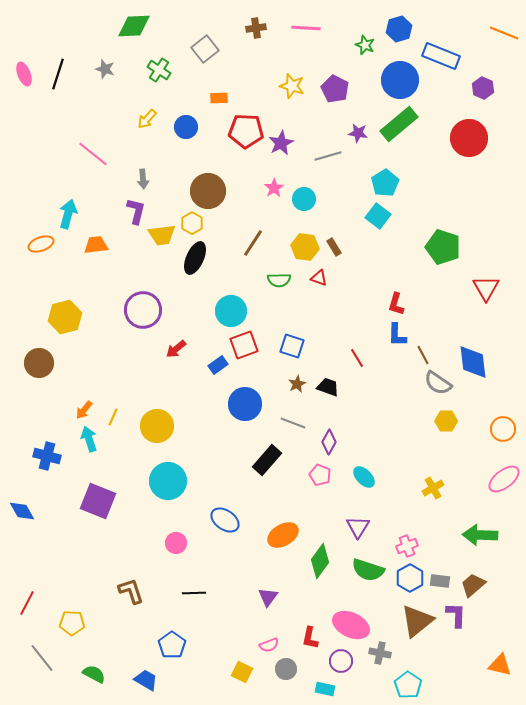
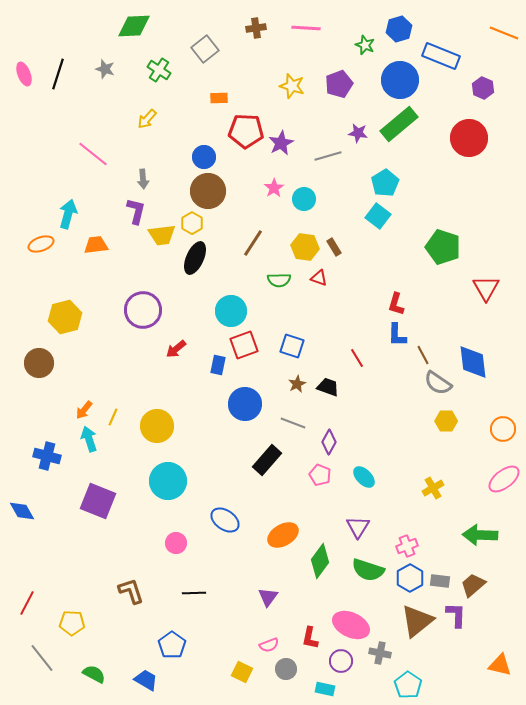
purple pentagon at (335, 89): moved 4 px right, 5 px up; rotated 24 degrees clockwise
blue circle at (186, 127): moved 18 px right, 30 px down
blue rectangle at (218, 365): rotated 42 degrees counterclockwise
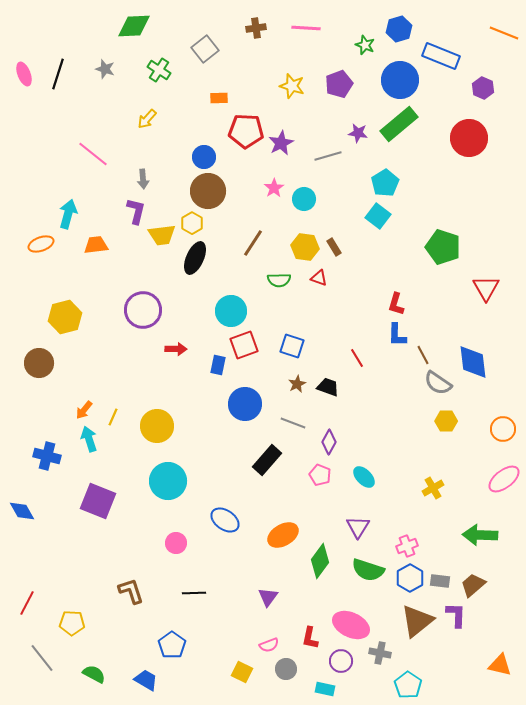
red arrow at (176, 349): rotated 140 degrees counterclockwise
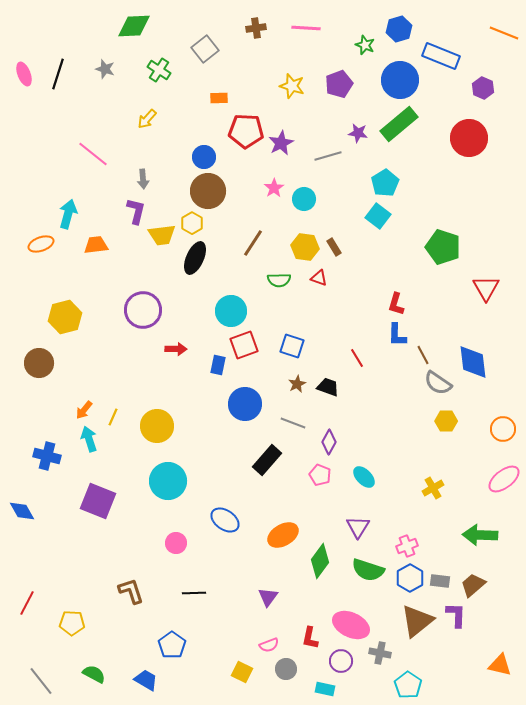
gray line at (42, 658): moved 1 px left, 23 px down
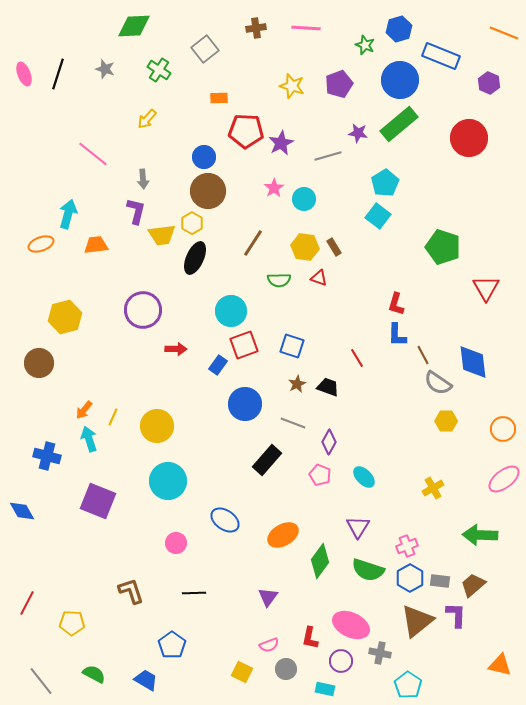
purple hexagon at (483, 88): moved 6 px right, 5 px up
blue rectangle at (218, 365): rotated 24 degrees clockwise
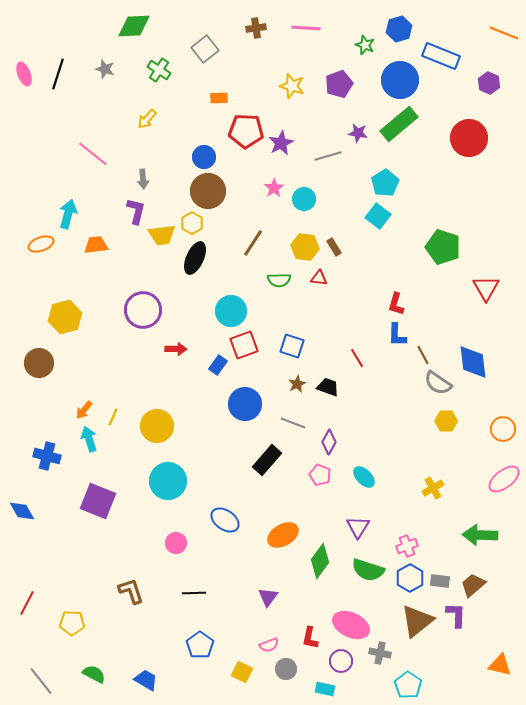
red triangle at (319, 278): rotated 12 degrees counterclockwise
blue pentagon at (172, 645): moved 28 px right
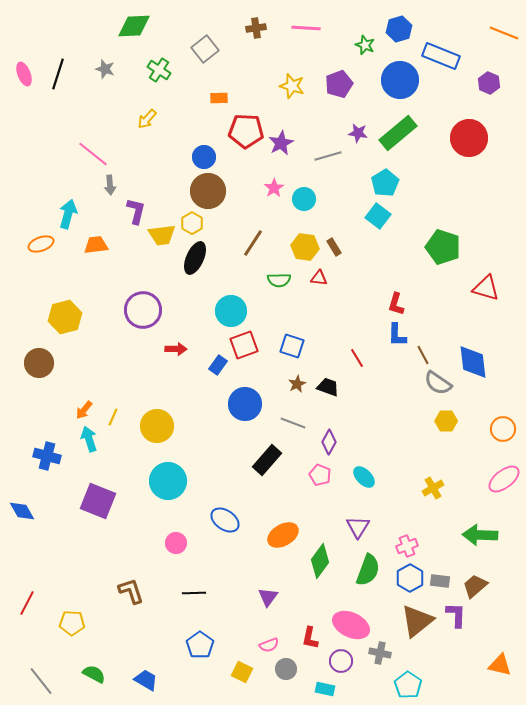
green rectangle at (399, 124): moved 1 px left, 9 px down
gray arrow at (143, 179): moved 33 px left, 6 px down
red triangle at (486, 288): rotated 44 degrees counterclockwise
green semicircle at (368, 570): rotated 88 degrees counterclockwise
brown trapezoid at (473, 585): moved 2 px right, 1 px down
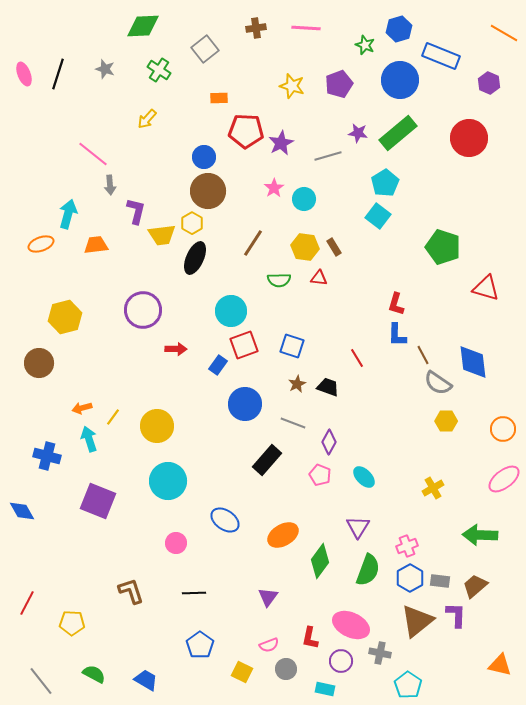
green diamond at (134, 26): moved 9 px right
orange line at (504, 33): rotated 8 degrees clockwise
orange arrow at (84, 410): moved 2 px left, 2 px up; rotated 36 degrees clockwise
yellow line at (113, 417): rotated 12 degrees clockwise
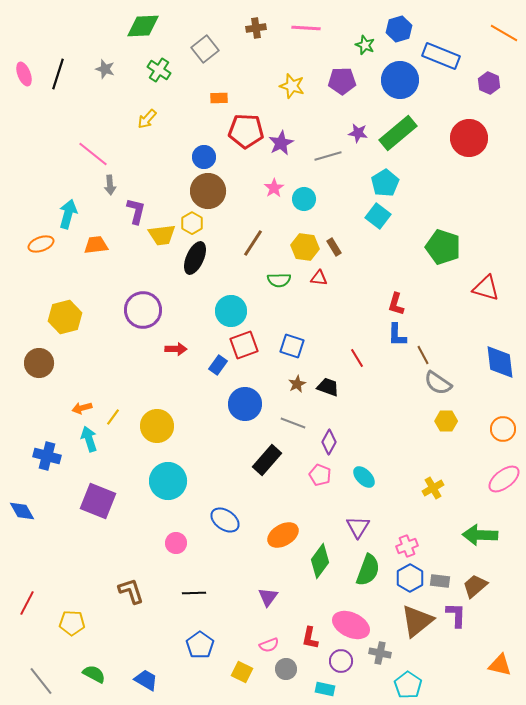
purple pentagon at (339, 84): moved 3 px right, 3 px up; rotated 20 degrees clockwise
blue diamond at (473, 362): moved 27 px right
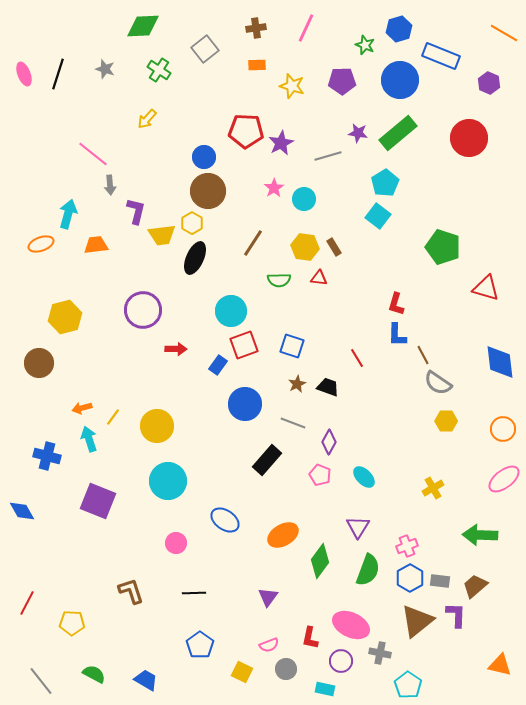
pink line at (306, 28): rotated 68 degrees counterclockwise
orange rectangle at (219, 98): moved 38 px right, 33 px up
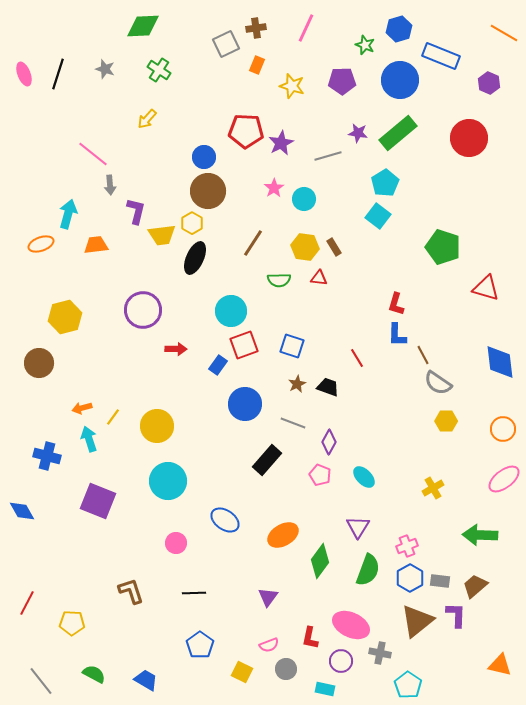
gray square at (205, 49): moved 21 px right, 5 px up; rotated 12 degrees clockwise
orange rectangle at (257, 65): rotated 66 degrees counterclockwise
